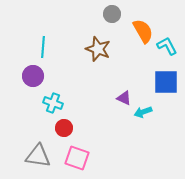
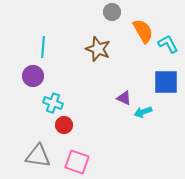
gray circle: moved 2 px up
cyan L-shape: moved 1 px right, 2 px up
red circle: moved 3 px up
pink square: moved 4 px down
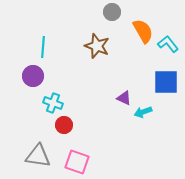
cyan L-shape: rotated 10 degrees counterclockwise
brown star: moved 1 px left, 3 px up
